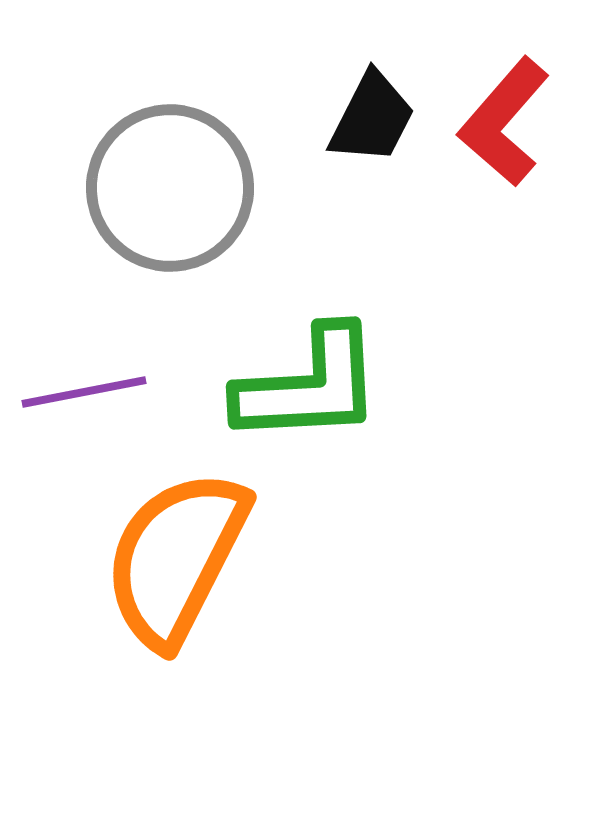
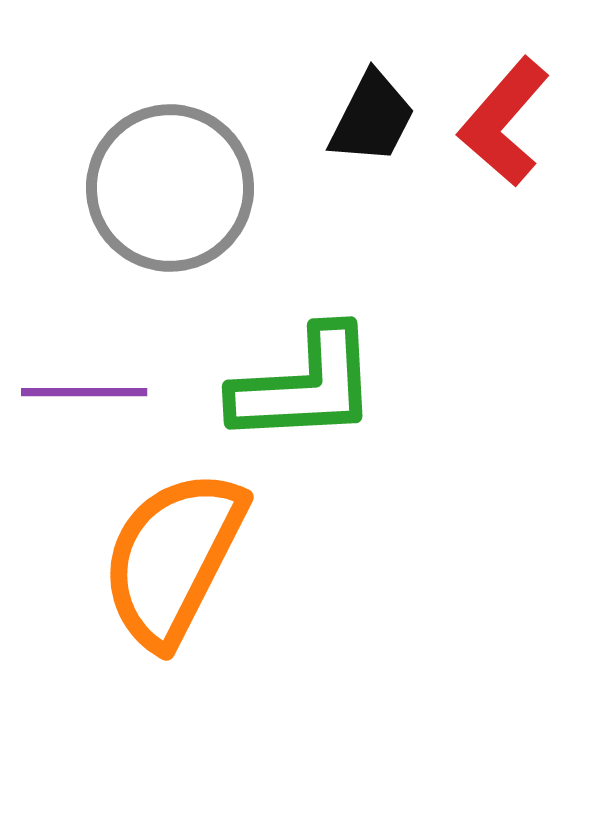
green L-shape: moved 4 px left
purple line: rotated 11 degrees clockwise
orange semicircle: moved 3 px left
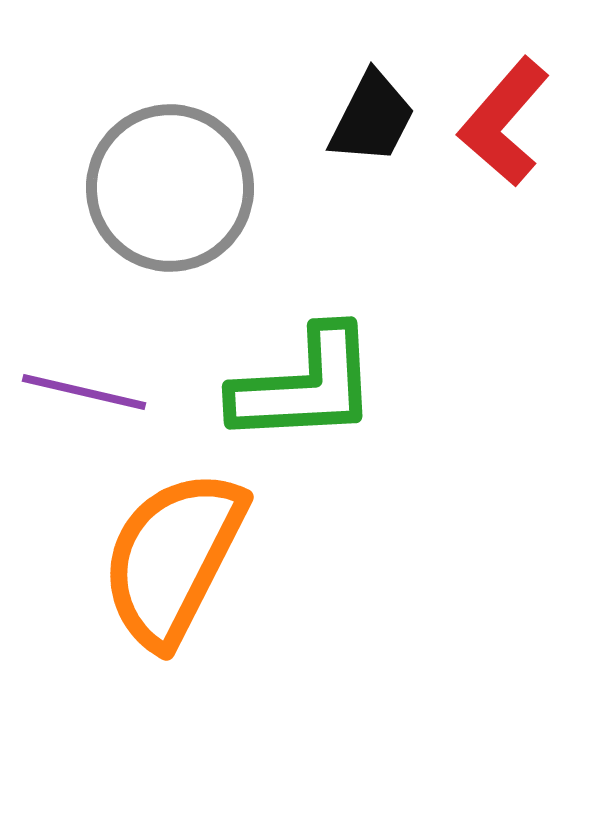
purple line: rotated 13 degrees clockwise
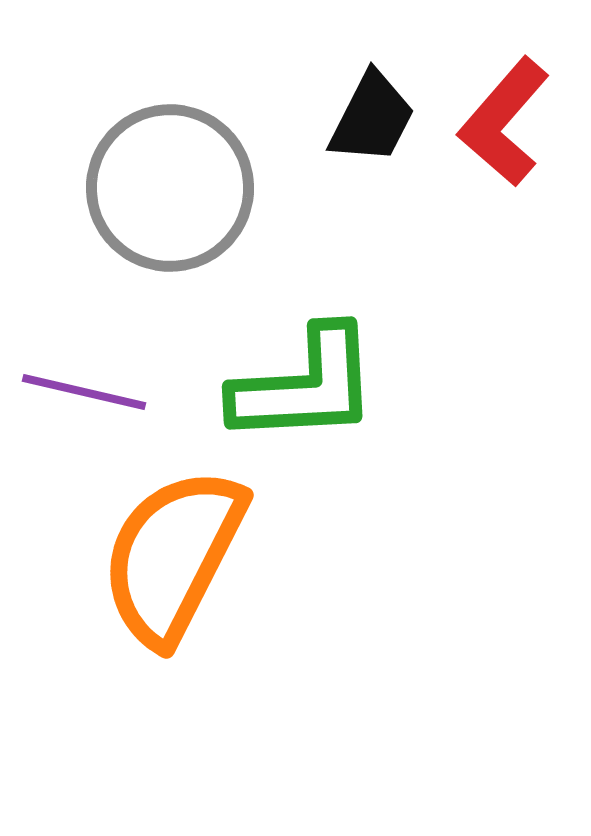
orange semicircle: moved 2 px up
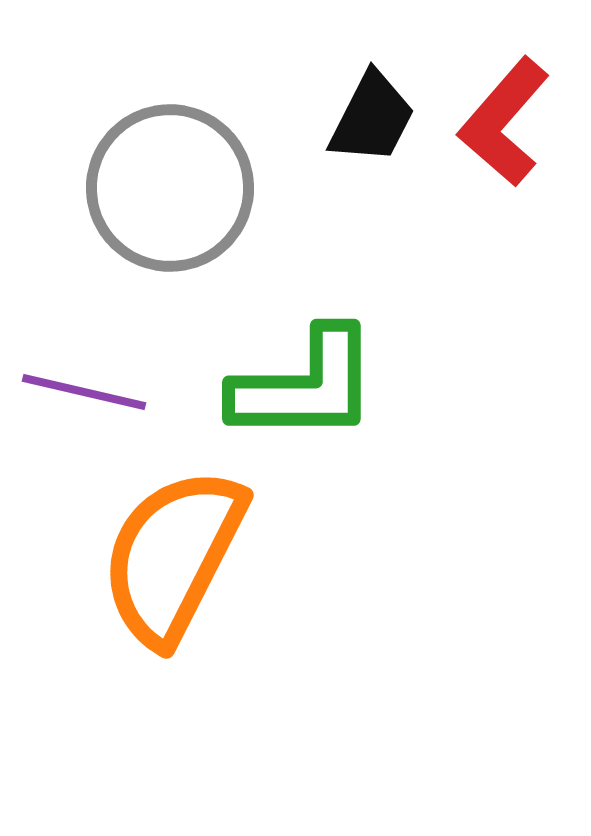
green L-shape: rotated 3 degrees clockwise
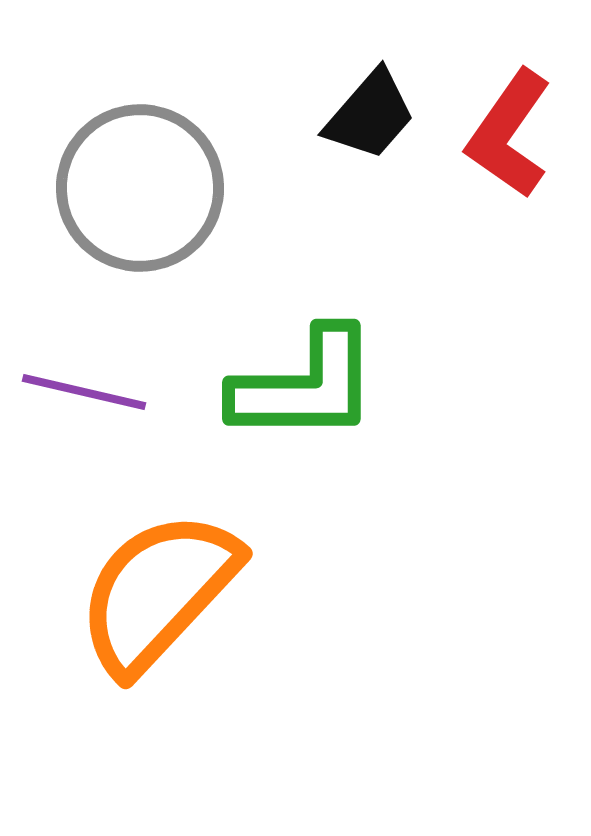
black trapezoid: moved 2 px left, 3 px up; rotated 14 degrees clockwise
red L-shape: moved 5 px right, 12 px down; rotated 6 degrees counterclockwise
gray circle: moved 30 px left
orange semicircle: moved 15 px left, 36 px down; rotated 16 degrees clockwise
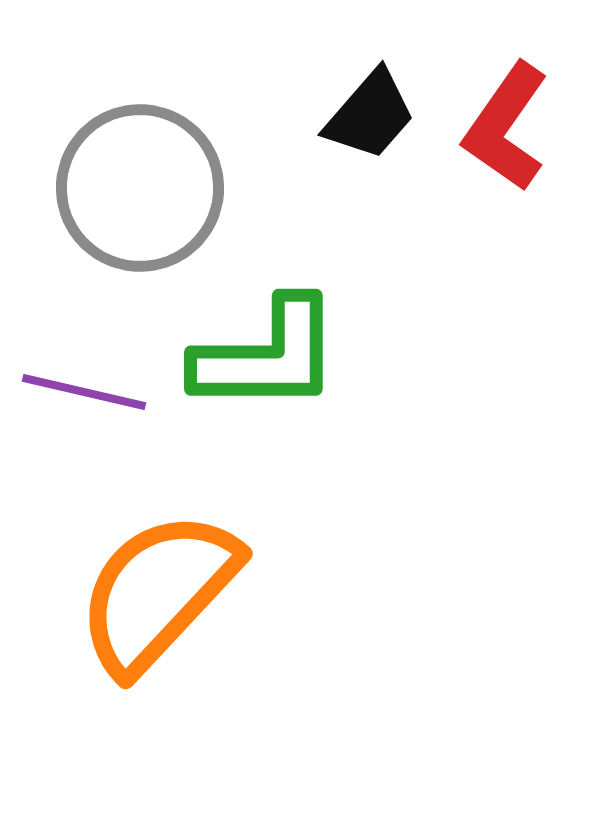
red L-shape: moved 3 px left, 7 px up
green L-shape: moved 38 px left, 30 px up
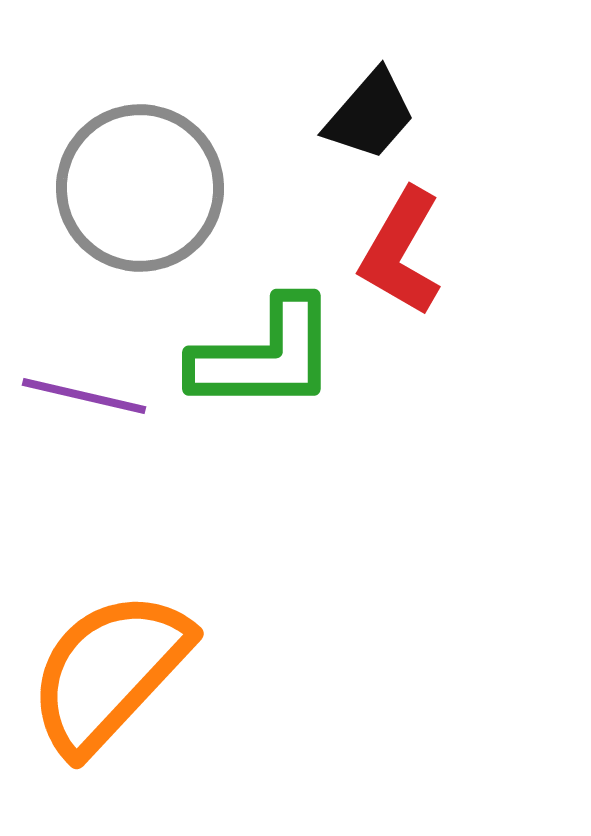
red L-shape: moved 105 px left, 125 px down; rotated 5 degrees counterclockwise
green L-shape: moved 2 px left
purple line: moved 4 px down
orange semicircle: moved 49 px left, 80 px down
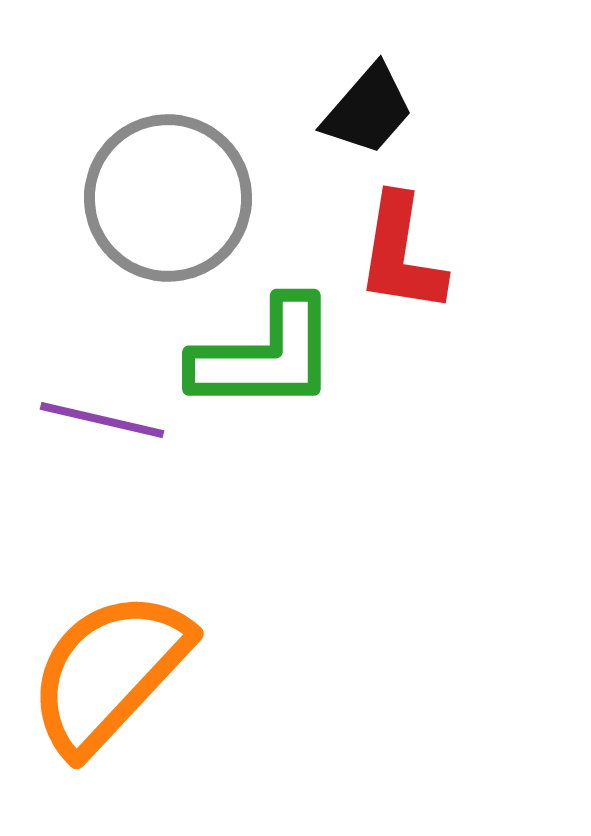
black trapezoid: moved 2 px left, 5 px up
gray circle: moved 28 px right, 10 px down
red L-shape: moved 2 px down; rotated 21 degrees counterclockwise
purple line: moved 18 px right, 24 px down
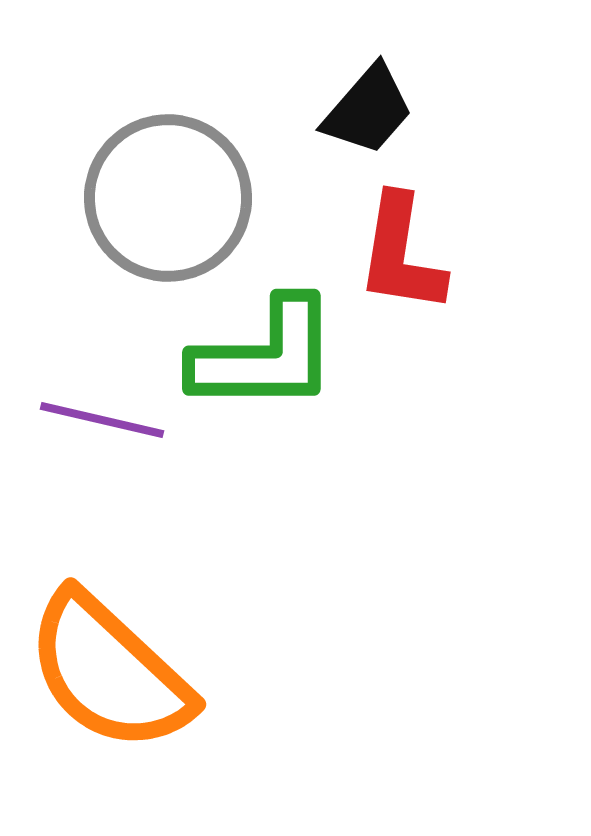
orange semicircle: rotated 90 degrees counterclockwise
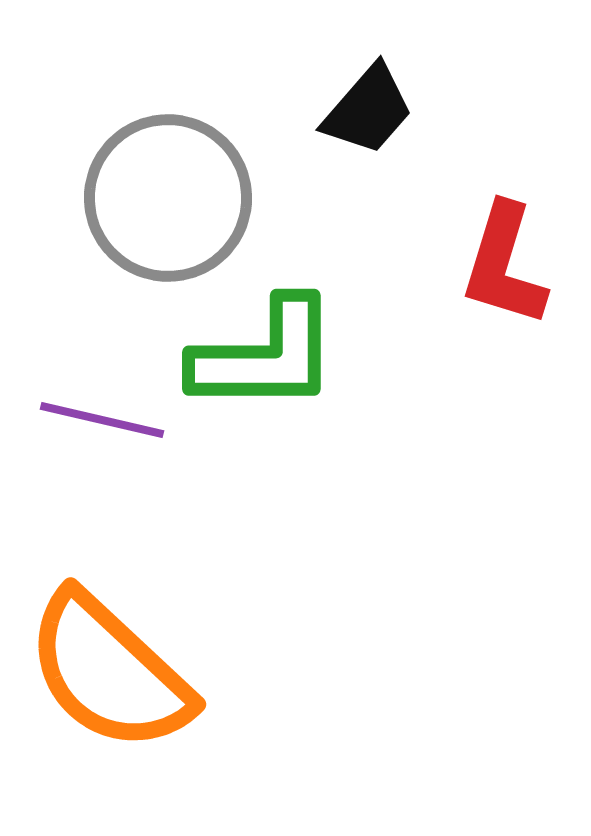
red L-shape: moved 103 px right, 11 px down; rotated 8 degrees clockwise
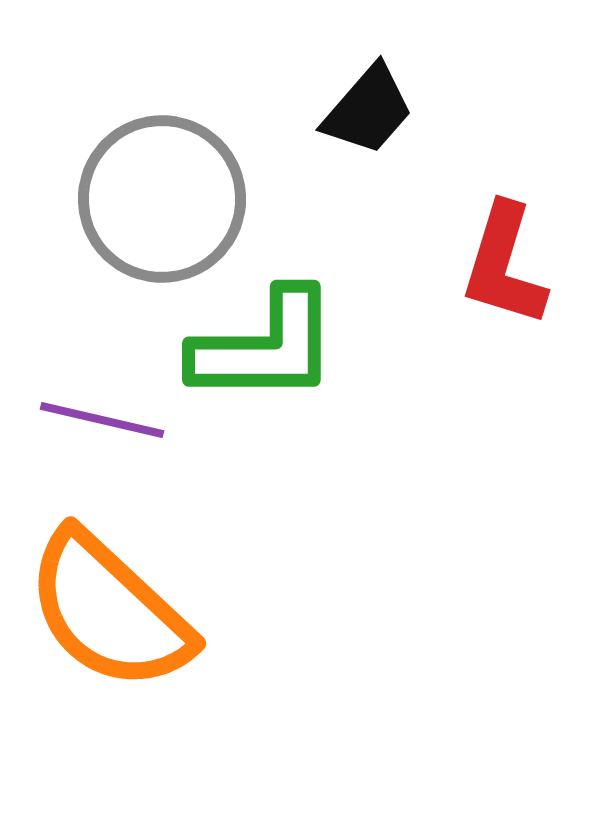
gray circle: moved 6 px left, 1 px down
green L-shape: moved 9 px up
orange semicircle: moved 61 px up
